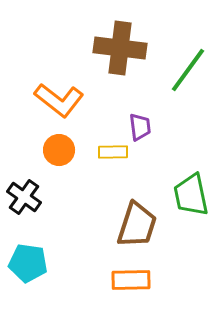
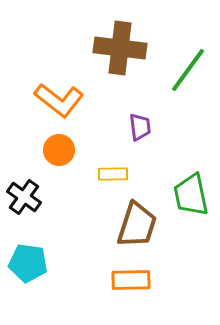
yellow rectangle: moved 22 px down
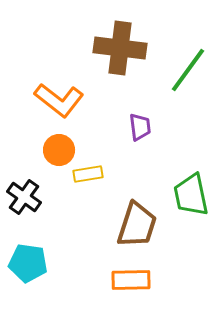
yellow rectangle: moved 25 px left; rotated 8 degrees counterclockwise
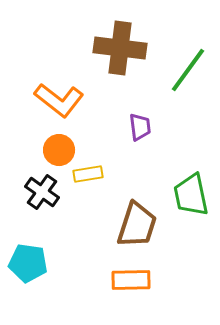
black cross: moved 18 px right, 5 px up
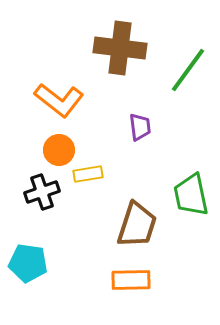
black cross: rotated 36 degrees clockwise
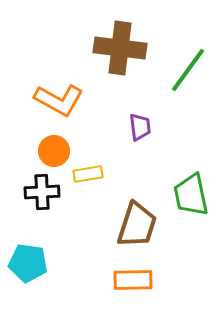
orange L-shape: rotated 9 degrees counterclockwise
orange circle: moved 5 px left, 1 px down
black cross: rotated 16 degrees clockwise
orange rectangle: moved 2 px right
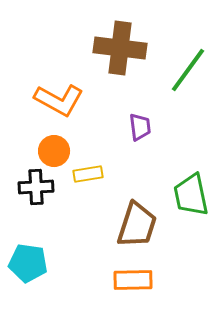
black cross: moved 6 px left, 5 px up
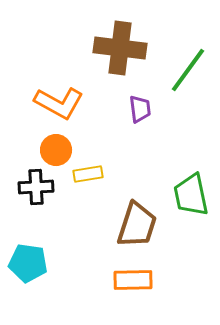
orange L-shape: moved 3 px down
purple trapezoid: moved 18 px up
orange circle: moved 2 px right, 1 px up
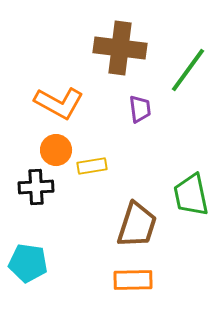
yellow rectangle: moved 4 px right, 8 px up
